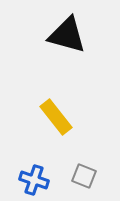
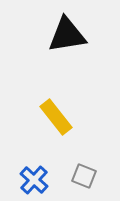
black triangle: rotated 24 degrees counterclockwise
blue cross: rotated 24 degrees clockwise
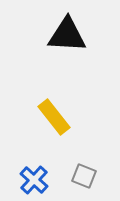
black triangle: rotated 12 degrees clockwise
yellow rectangle: moved 2 px left
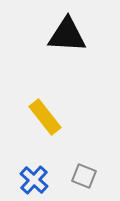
yellow rectangle: moved 9 px left
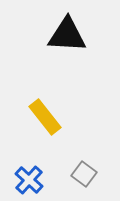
gray square: moved 2 px up; rotated 15 degrees clockwise
blue cross: moved 5 px left
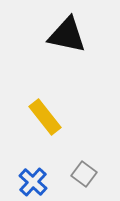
black triangle: rotated 9 degrees clockwise
blue cross: moved 4 px right, 2 px down
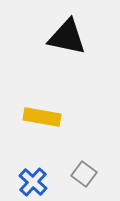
black triangle: moved 2 px down
yellow rectangle: moved 3 px left; rotated 42 degrees counterclockwise
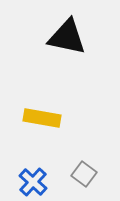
yellow rectangle: moved 1 px down
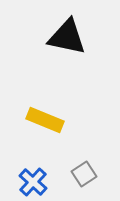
yellow rectangle: moved 3 px right, 2 px down; rotated 12 degrees clockwise
gray square: rotated 20 degrees clockwise
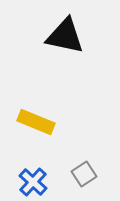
black triangle: moved 2 px left, 1 px up
yellow rectangle: moved 9 px left, 2 px down
